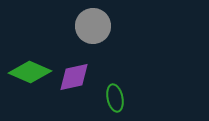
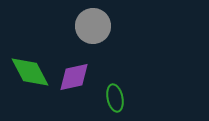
green diamond: rotated 39 degrees clockwise
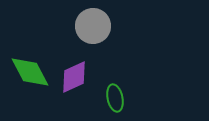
purple diamond: rotated 12 degrees counterclockwise
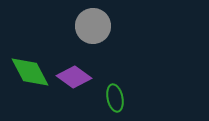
purple diamond: rotated 60 degrees clockwise
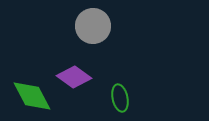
green diamond: moved 2 px right, 24 px down
green ellipse: moved 5 px right
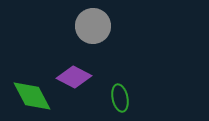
purple diamond: rotated 8 degrees counterclockwise
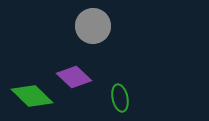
purple diamond: rotated 16 degrees clockwise
green diamond: rotated 18 degrees counterclockwise
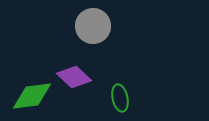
green diamond: rotated 51 degrees counterclockwise
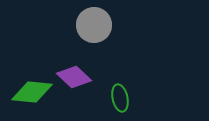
gray circle: moved 1 px right, 1 px up
green diamond: moved 4 px up; rotated 12 degrees clockwise
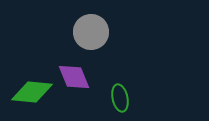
gray circle: moved 3 px left, 7 px down
purple diamond: rotated 24 degrees clockwise
